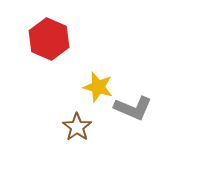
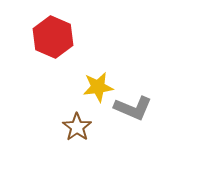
red hexagon: moved 4 px right, 2 px up
yellow star: rotated 24 degrees counterclockwise
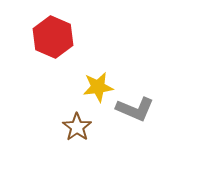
gray L-shape: moved 2 px right, 1 px down
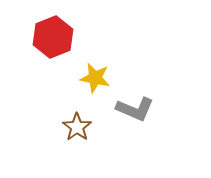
red hexagon: rotated 15 degrees clockwise
yellow star: moved 3 px left, 9 px up; rotated 20 degrees clockwise
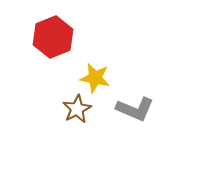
brown star: moved 18 px up; rotated 8 degrees clockwise
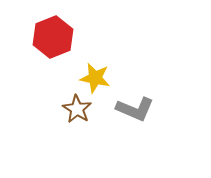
brown star: rotated 12 degrees counterclockwise
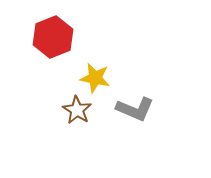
brown star: moved 1 px down
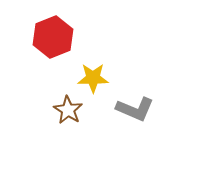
yellow star: moved 2 px left; rotated 12 degrees counterclockwise
brown star: moved 9 px left
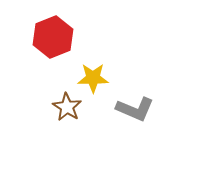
brown star: moved 1 px left, 3 px up
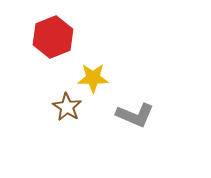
gray L-shape: moved 6 px down
